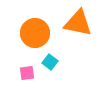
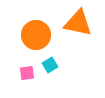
orange circle: moved 1 px right, 2 px down
cyan square: moved 3 px down; rotated 21 degrees clockwise
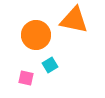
orange triangle: moved 4 px left, 3 px up
pink square: moved 1 px left, 5 px down; rotated 21 degrees clockwise
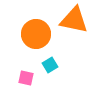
orange circle: moved 1 px up
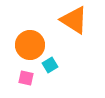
orange triangle: rotated 20 degrees clockwise
orange circle: moved 6 px left, 11 px down
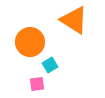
orange circle: moved 3 px up
pink square: moved 11 px right, 6 px down; rotated 21 degrees counterclockwise
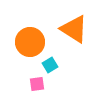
orange triangle: moved 9 px down
